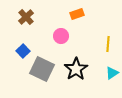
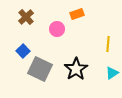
pink circle: moved 4 px left, 7 px up
gray square: moved 2 px left
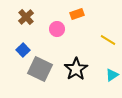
yellow line: moved 4 px up; rotated 63 degrees counterclockwise
blue square: moved 1 px up
cyan triangle: moved 2 px down
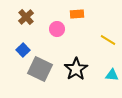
orange rectangle: rotated 16 degrees clockwise
cyan triangle: rotated 40 degrees clockwise
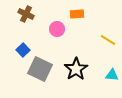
brown cross: moved 3 px up; rotated 21 degrees counterclockwise
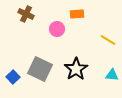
blue square: moved 10 px left, 27 px down
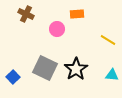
gray square: moved 5 px right, 1 px up
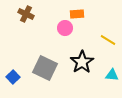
pink circle: moved 8 px right, 1 px up
black star: moved 6 px right, 7 px up
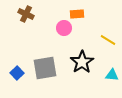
pink circle: moved 1 px left
gray square: rotated 35 degrees counterclockwise
blue square: moved 4 px right, 4 px up
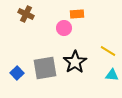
yellow line: moved 11 px down
black star: moved 7 px left
